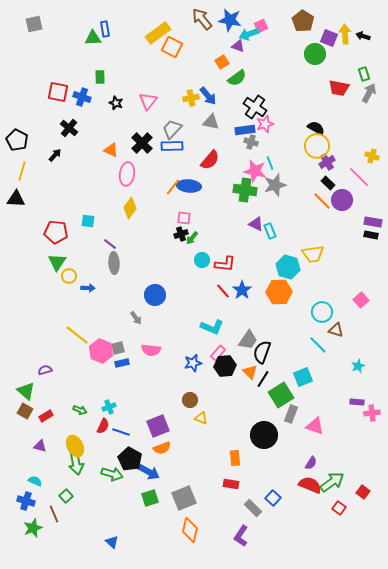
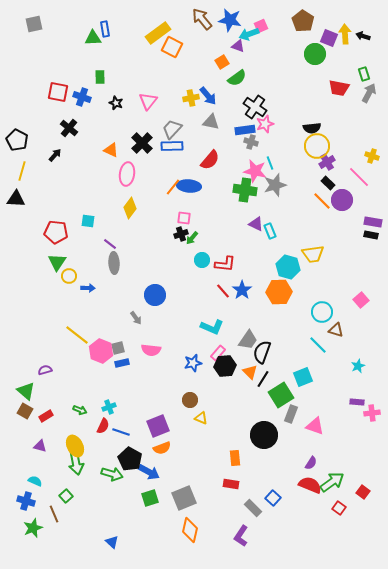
black semicircle at (316, 128): moved 4 px left; rotated 144 degrees clockwise
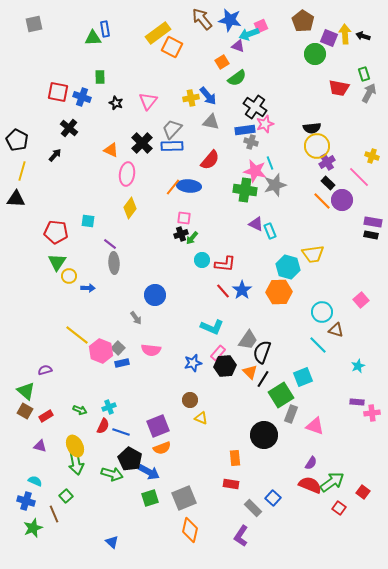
gray square at (118, 348): rotated 32 degrees counterclockwise
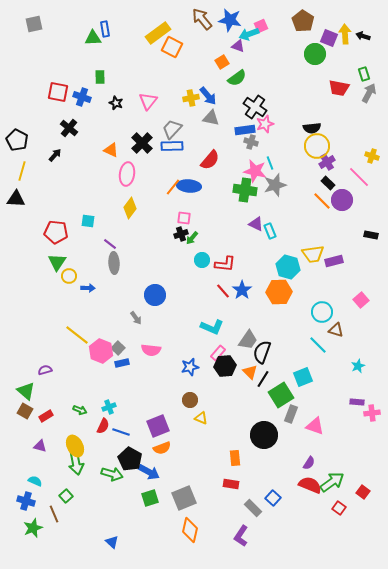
gray triangle at (211, 122): moved 4 px up
purple rectangle at (373, 222): moved 39 px left, 39 px down; rotated 24 degrees counterclockwise
blue star at (193, 363): moved 3 px left, 4 px down
purple semicircle at (311, 463): moved 2 px left
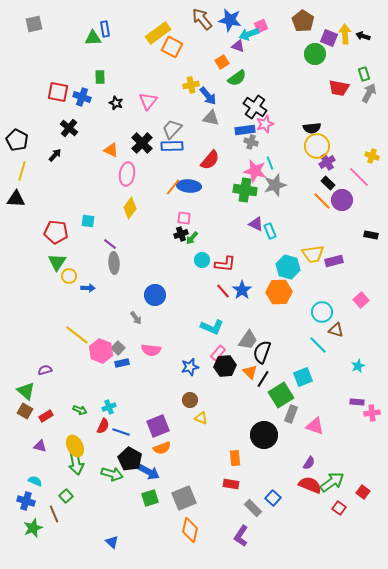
yellow cross at (191, 98): moved 13 px up
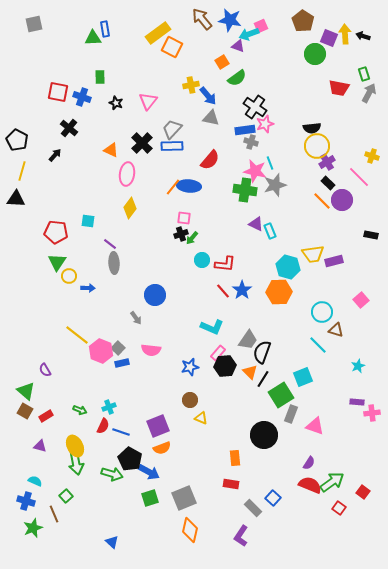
purple semicircle at (45, 370): rotated 104 degrees counterclockwise
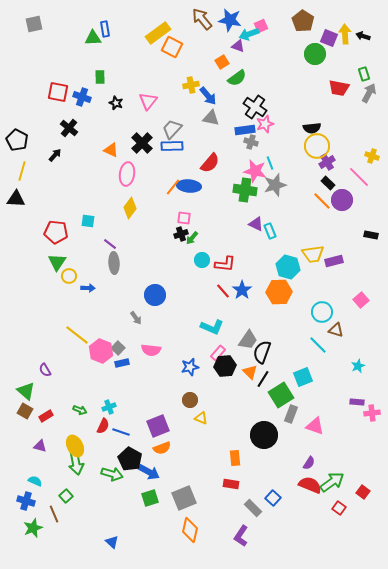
red semicircle at (210, 160): moved 3 px down
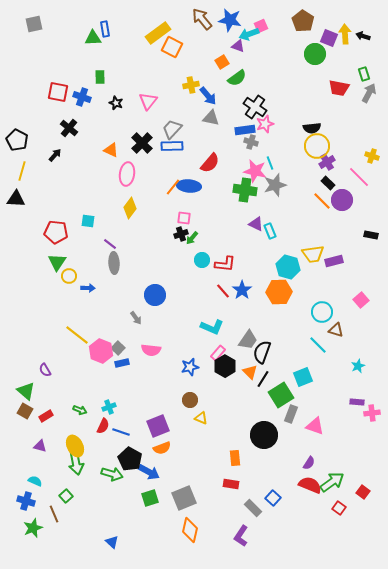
black hexagon at (225, 366): rotated 25 degrees counterclockwise
